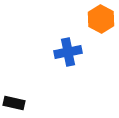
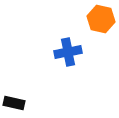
orange hexagon: rotated 16 degrees counterclockwise
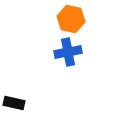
orange hexagon: moved 30 px left
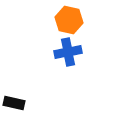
orange hexagon: moved 2 px left, 1 px down
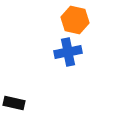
orange hexagon: moved 6 px right
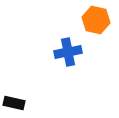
orange hexagon: moved 21 px right
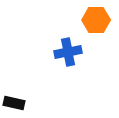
orange hexagon: rotated 12 degrees counterclockwise
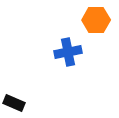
black rectangle: rotated 10 degrees clockwise
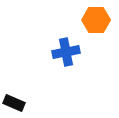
blue cross: moved 2 px left
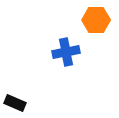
black rectangle: moved 1 px right
